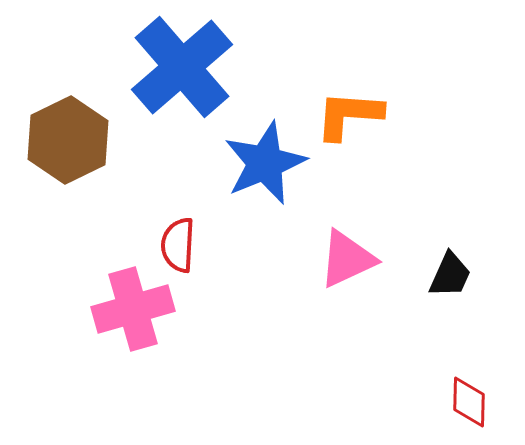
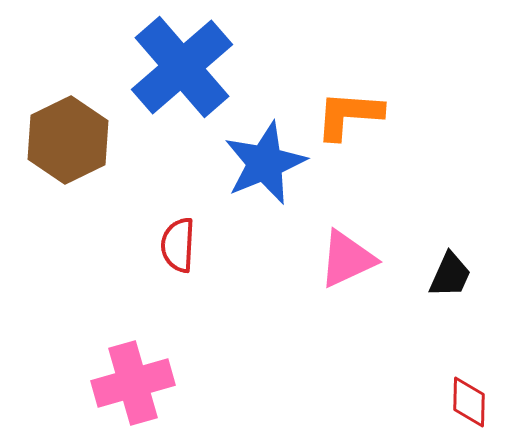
pink cross: moved 74 px down
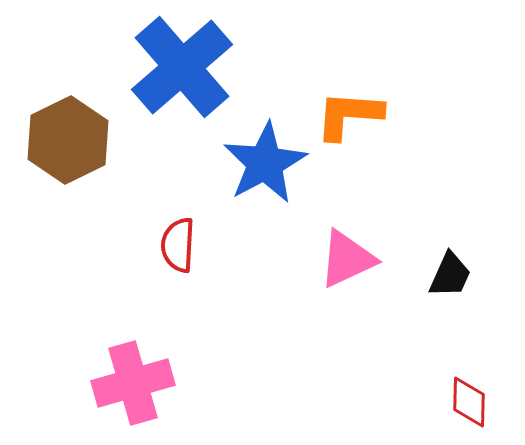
blue star: rotated 6 degrees counterclockwise
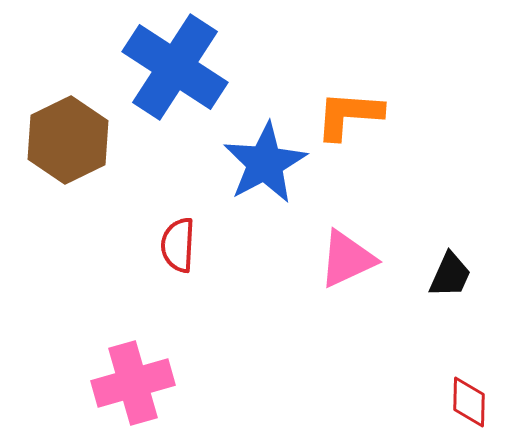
blue cross: moved 7 px left; rotated 16 degrees counterclockwise
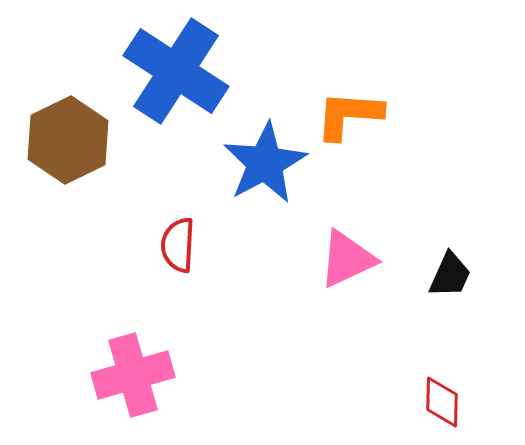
blue cross: moved 1 px right, 4 px down
pink cross: moved 8 px up
red diamond: moved 27 px left
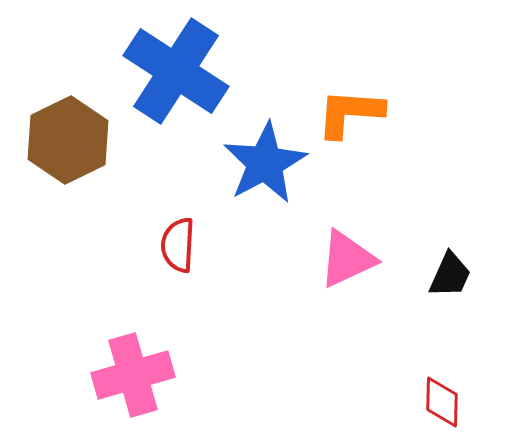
orange L-shape: moved 1 px right, 2 px up
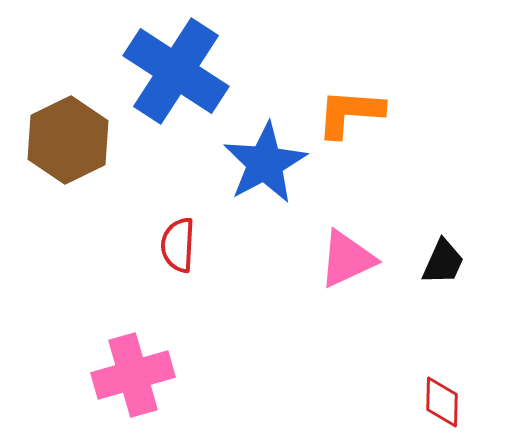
black trapezoid: moved 7 px left, 13 px up
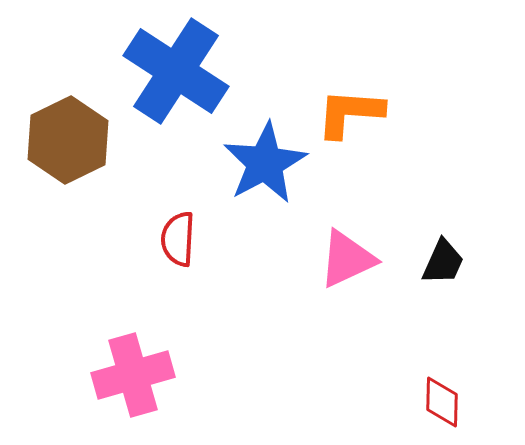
red semicircle: moved 6 px up
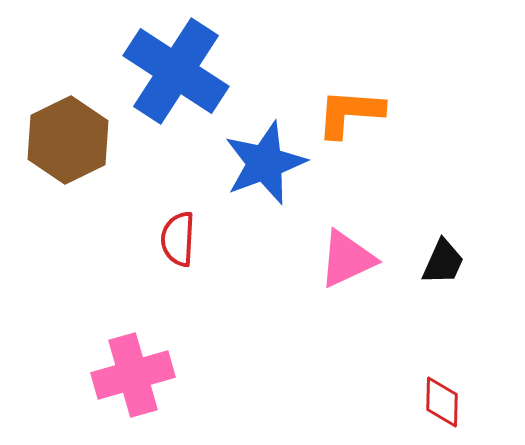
blue star: rotated 8 degrees clockwise
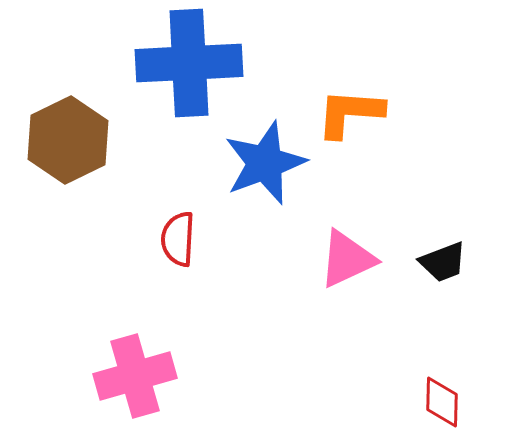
blue cross: moved 13 px right, 8 px up; rotated 36 degrees counterclockwise
black trapezoid: rotated 45 degrees clockwise
pink cross: moved 2 px right, 1 px down
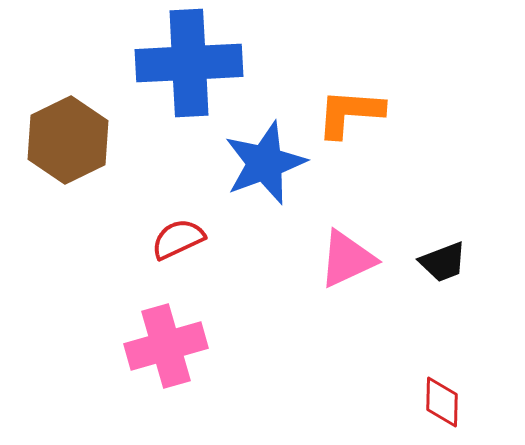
red semicircle: rotated 62 degrees clockwise
pink cross: moved 31 px right, 30 px up
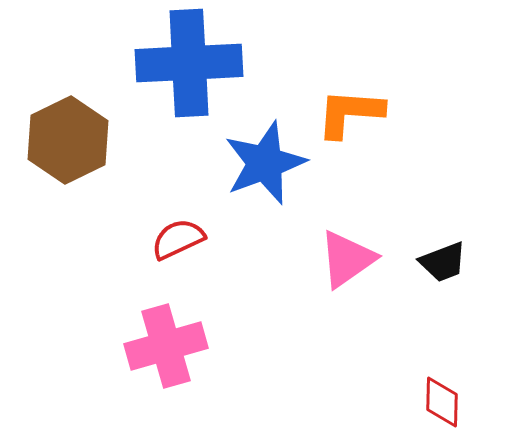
pink triangle: rotated 10 degrees counterclockwise
